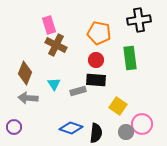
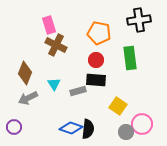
gray arrow: rotated 30 degrees counterclockwise
black semicircle: moved 8 px left, 4 px up
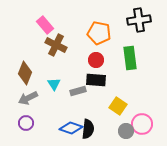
pink rectangle: moved 4 px left; rotated 24 degrees counterclockwise
purple circle: moved 12 px right, 4 px up
gray circle: moved 1 px up
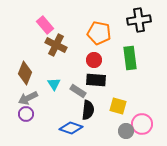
red circle: moved 2 px left
gray rectangle: rotated 49 degrees clockwise
yellow square: rotated 18 degrees counterclockwise
purple circle: moved 9 px up
black semicircle: moved 19 px up
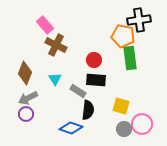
orange pentagon: moved 24 px right, 3 px down
cyan triangle: moved 1 px right, 5 px up
yellow square: moved 3 px right
gray circle: moved 2 px left, 2 px up
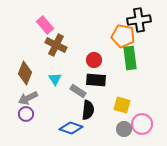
yellow square: moved 1 px right, 1 px up
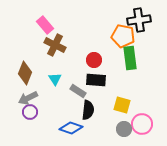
brown cross: moved 1 px left
purple circle: moved 4 px right, 2 px up
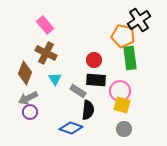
black cross: rotated 25 degrees counterclockwise
brown cross: moved 9 px left, 8 px down
pink circle: moved 22 px left, 33 px up
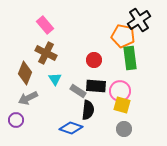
black rectangle: moved 6 px down
purple circle: moved 14 px left, 8 px down
